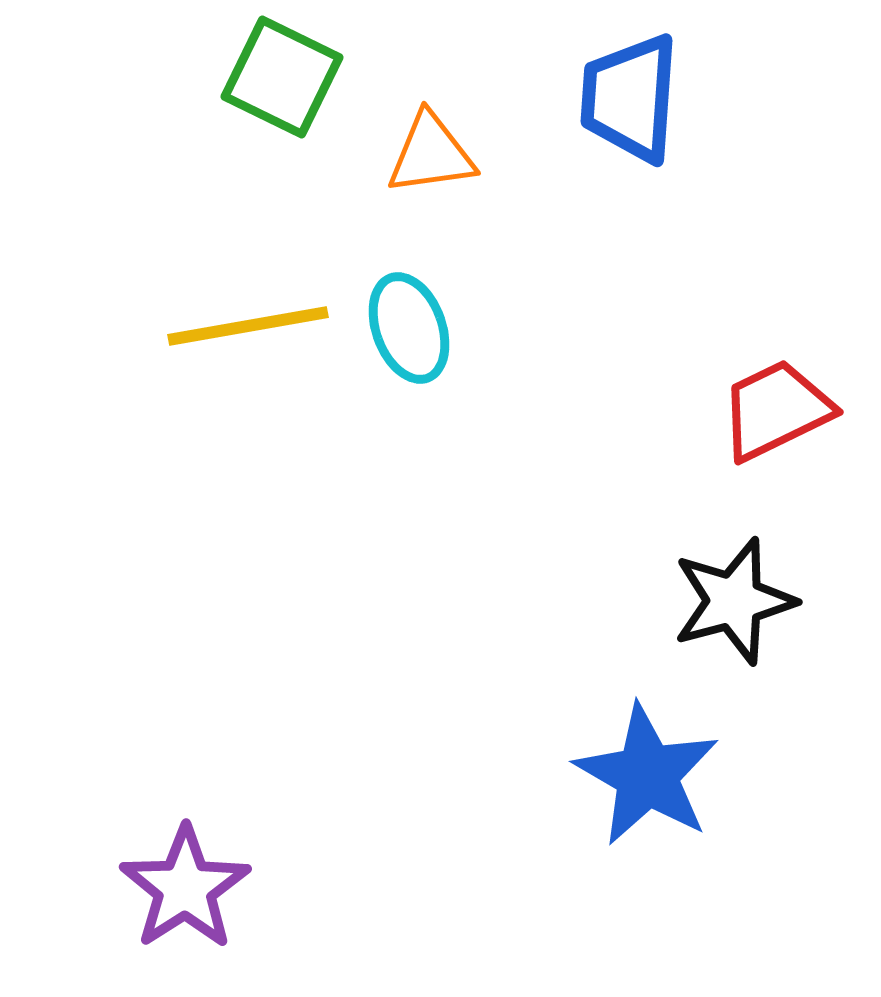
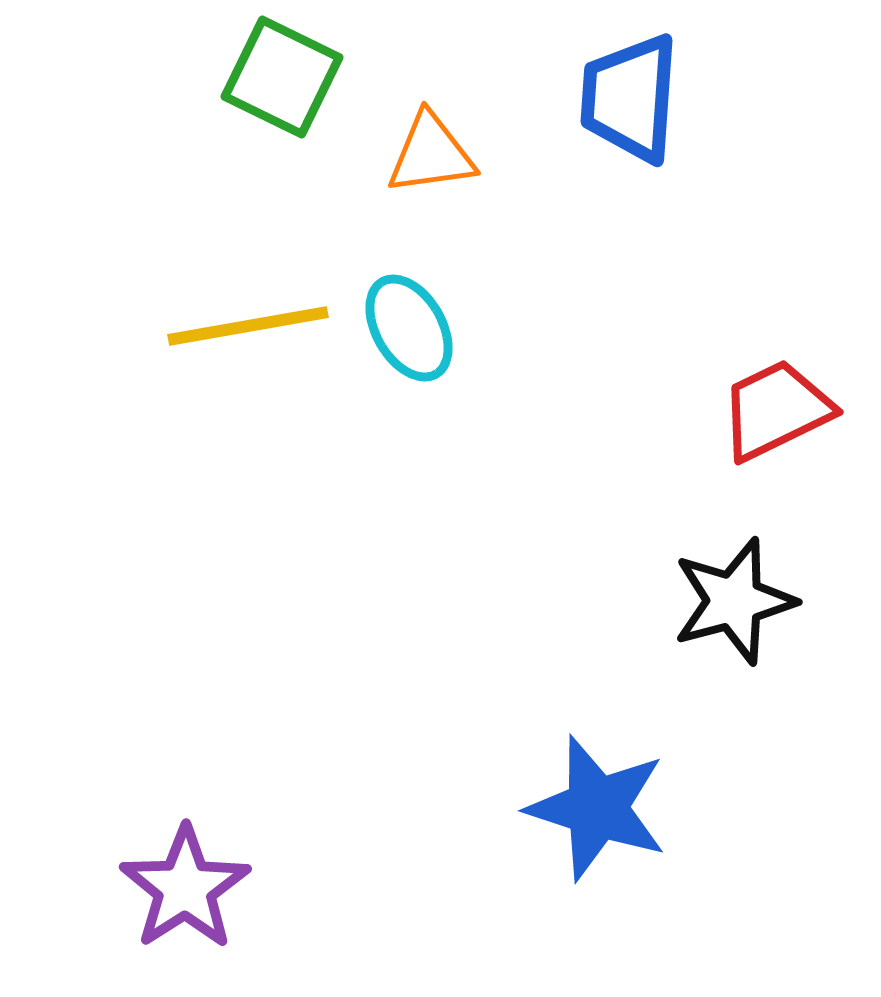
cyan ellipse: rotated 10 degrees counterclockwise
blue star: moved 50 px left, 33 px down; rotated 12 degrees counterclockwise
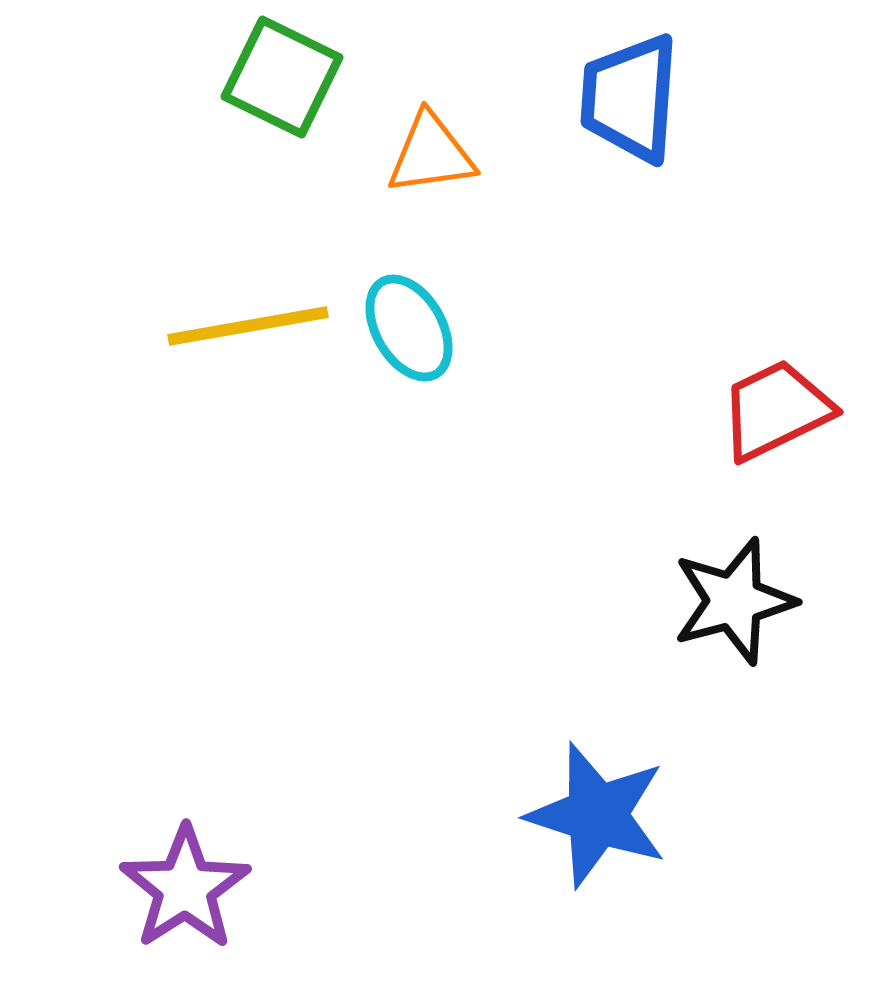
blue star: moved 7 px down
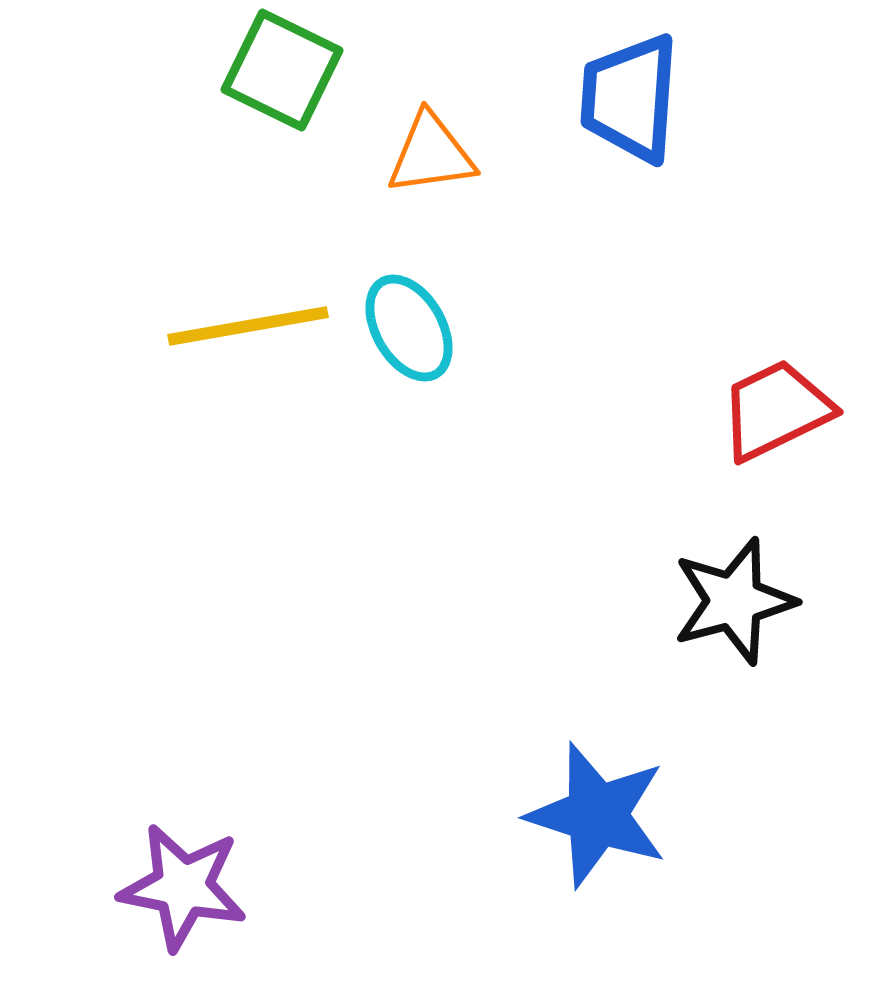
green square: moved 7 px up
purple star: moved 2 px left, 1 px up; rotated 28 degrees counterclockwise
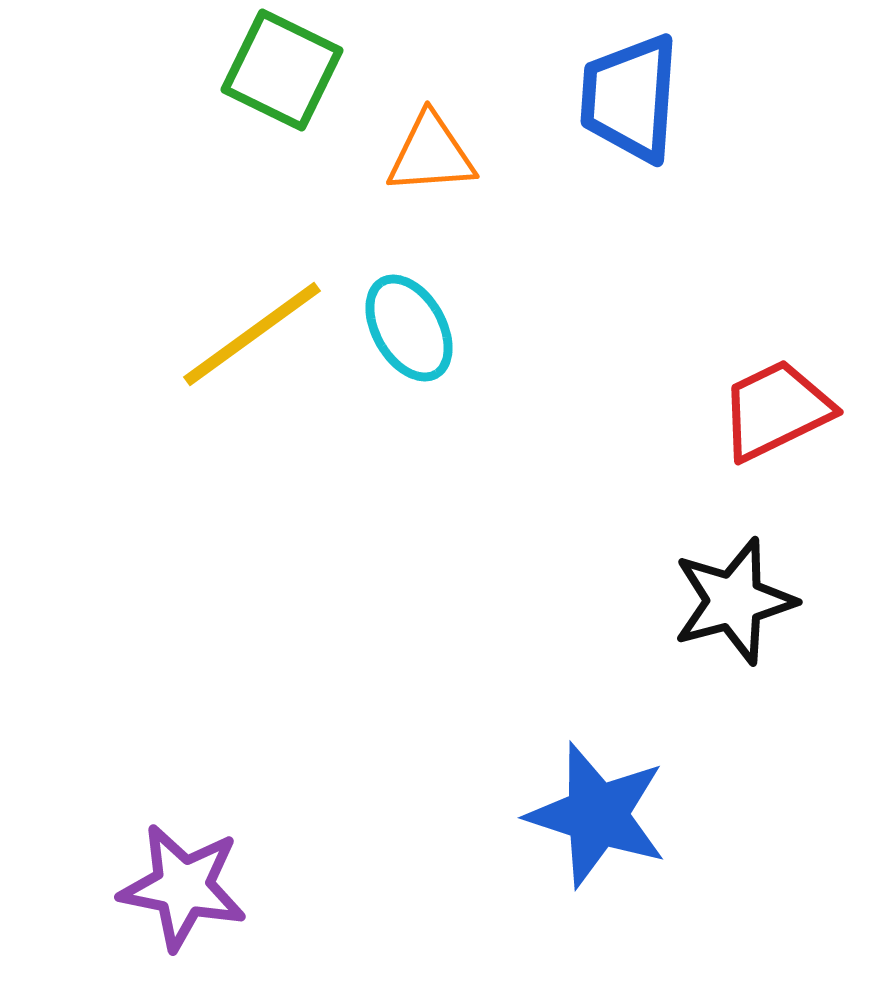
orange triangle: rotated 4 degrees clockwise
yellow line: moved 4 px right, 8 px down; rotated 26 degrees counterclockwise
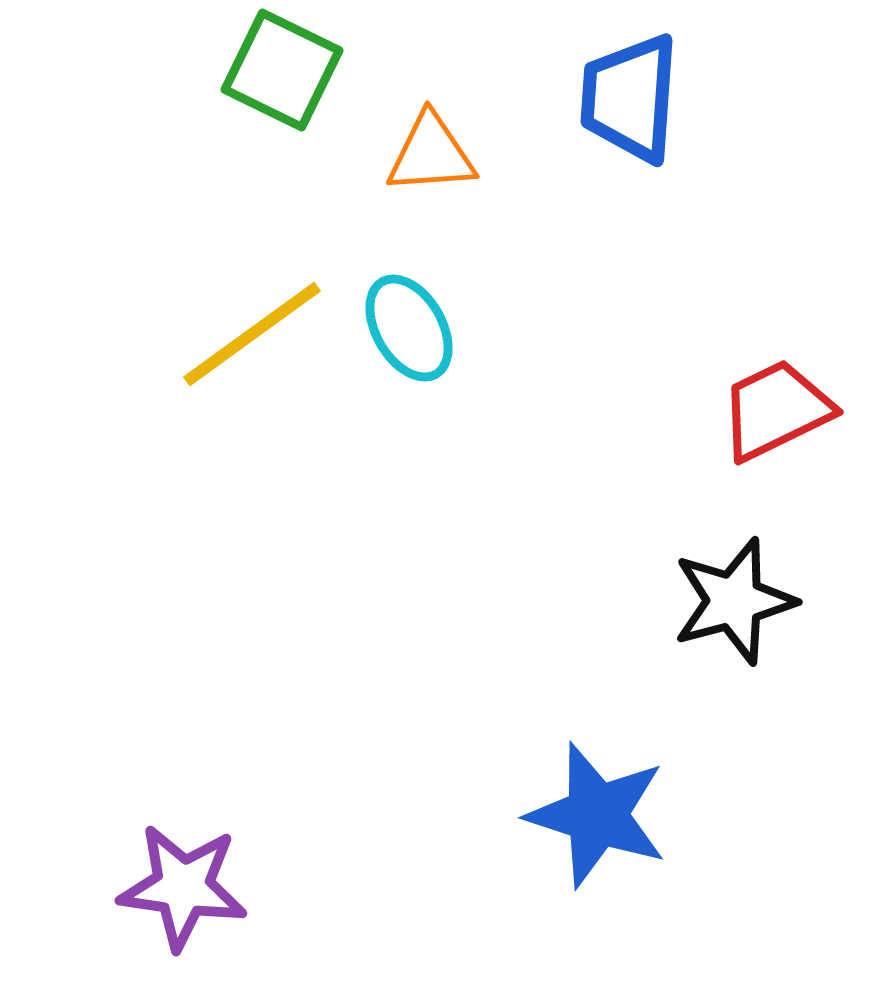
purple star: rotated 3 degrees counterclockwise
